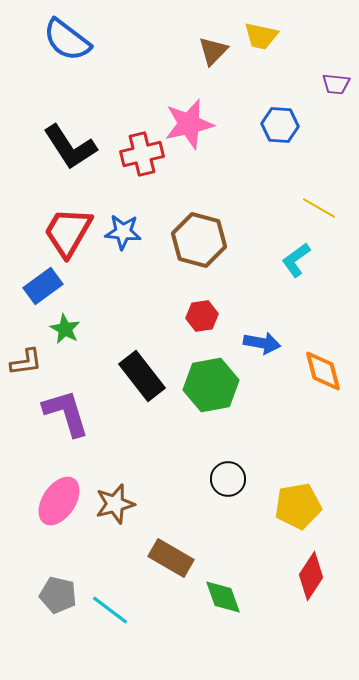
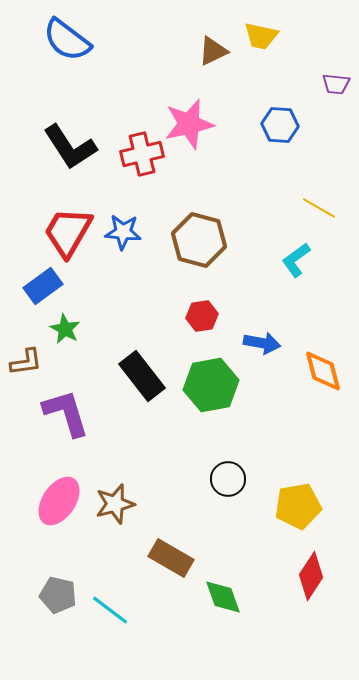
brown triangle: rotated 20 degrees clockwise
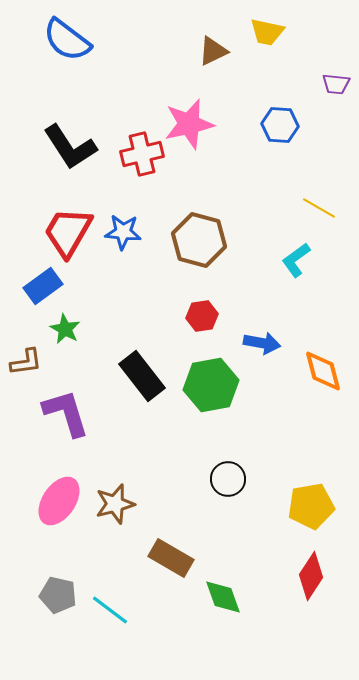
yellow trapezoid: moved 6 px right, 4 px up
yellow pentagon: moved 13 px right
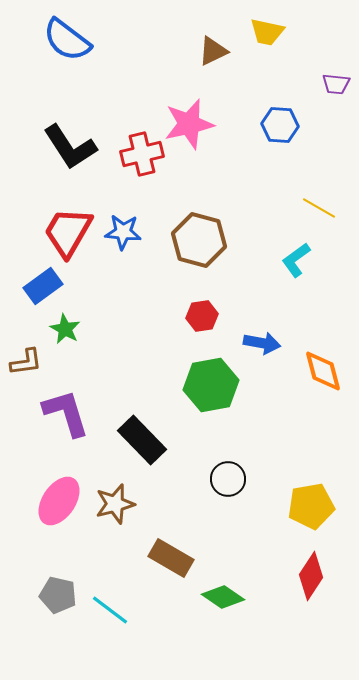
black rectangle: moved 64 px down; rotated 6 degrees counterclockwise
green diamond: rotated 36 degrees counterclockwise
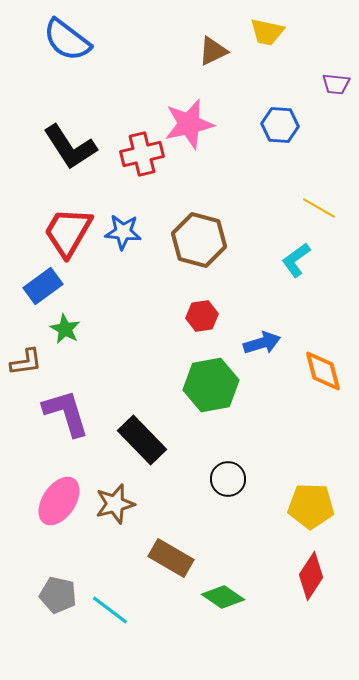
blue arrow: rotated 27 degrees counterclockwise
yellow pentagon: rotated 12 degrees clockwise
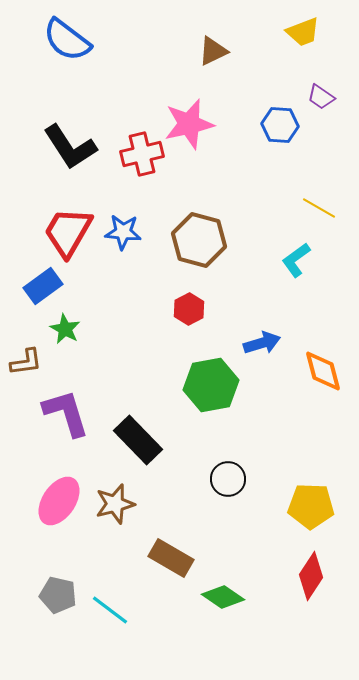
yellow trapezoid: moved 36 px right; rotated 33 degrees counterclockwise
purple trapezoid: moved 15 px left, 13 px down; rotated 28 degrees clockwise
red hexagon: moved 13 px left, 7 px up; rotated 20 degrees counterclockwise
black rectangle: moved 4 px left
